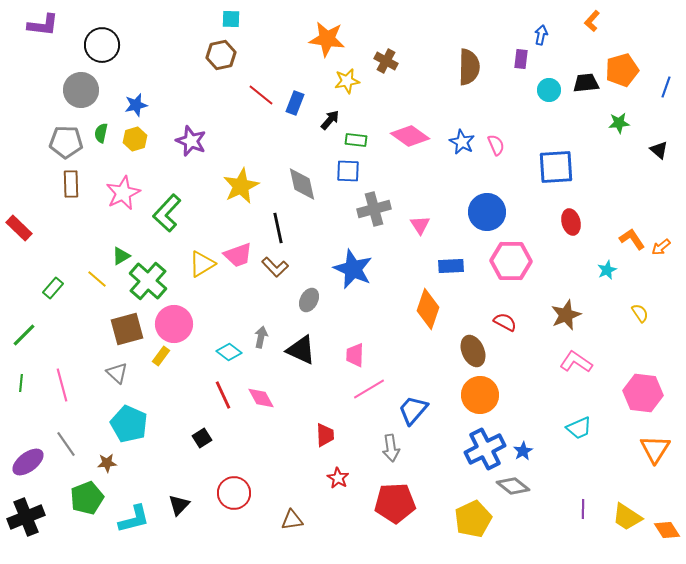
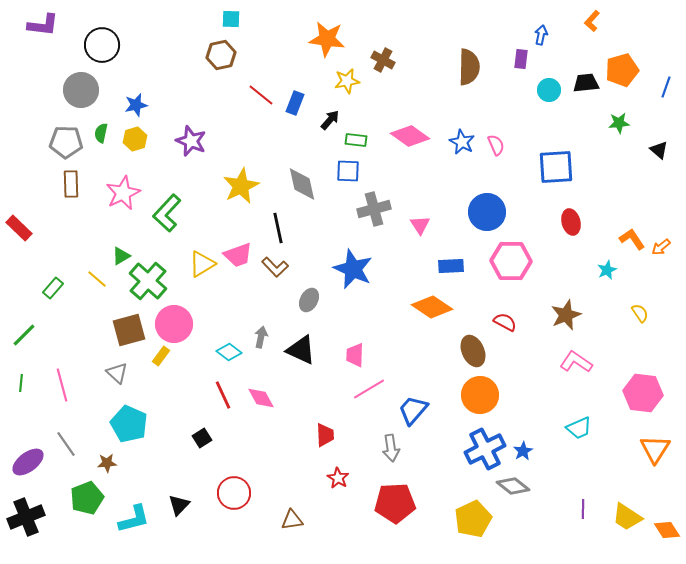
brown cross at (386, 61): moved 3 px left, 1 px up
orange diamond at (428, 309): moved 4 px right, 2 px up; rotated 75 degrees counterclockwise
brown square at (127, 329): moved 2 px right, 1 px down
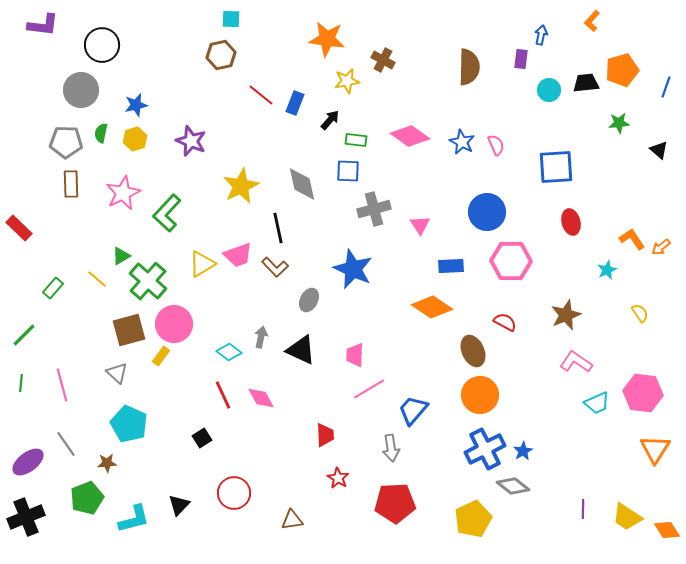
cyan trapezoid at (579, 428): moved 18 px right, 25 px up
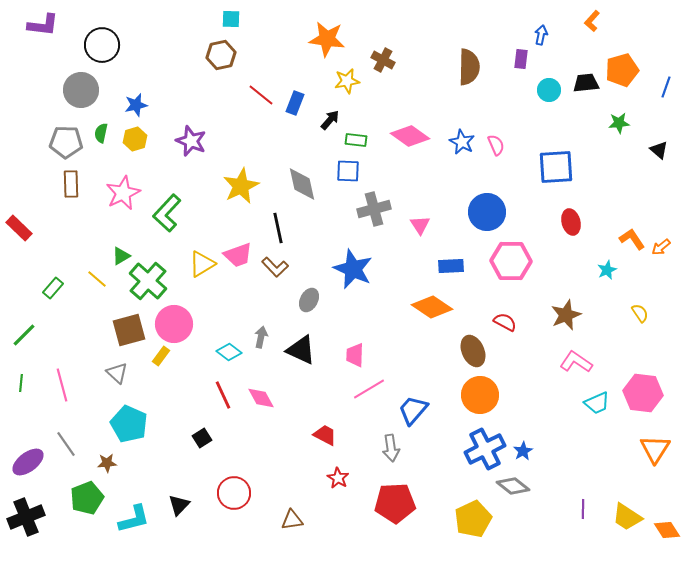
red trapezoid at (325, 435): rotated 60 degrees counterclockwise
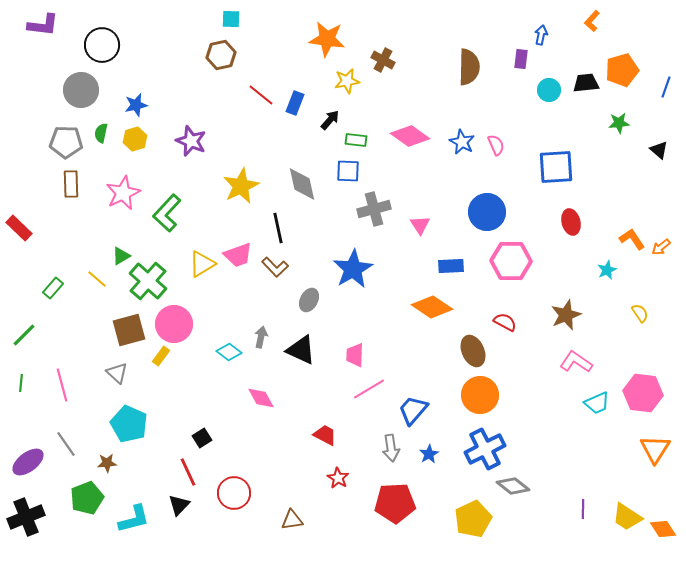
blue star at (353, 269): rotated 18 degrees clockwise
red line at (223, 395): moved 35 px left, 77 px down
blue star at (523, 451): moved 94 px left, 3 px down
orange diamond at (667, 530): moved 4 px left, 1 px up
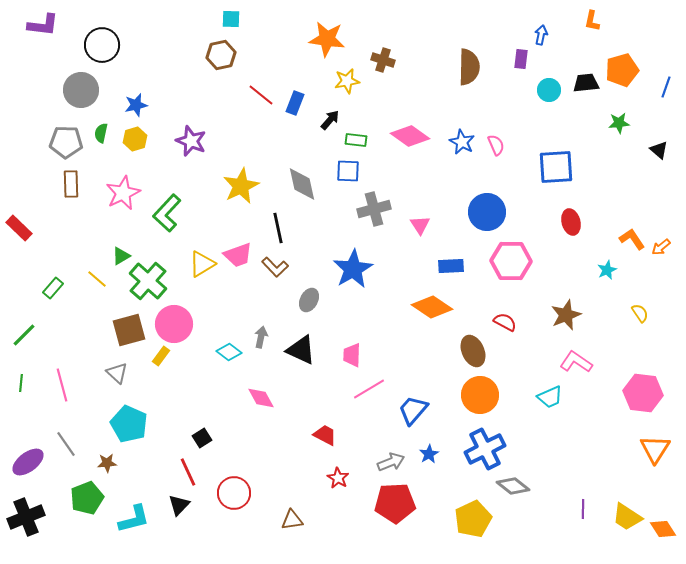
orange L-shape at (592, 21): rotated 30 degrees counterclockwise
brown cross at (383, 60): rotated 10 degrees counterclockwise
pink trapezoid at (355, 355): moved 3 px left
cyan trapezoid at (597, 403): moved 47 px left, 6 px up
gray arrow at (391, 448): moved 14 px down; rotated 104 degrees counterclockwise
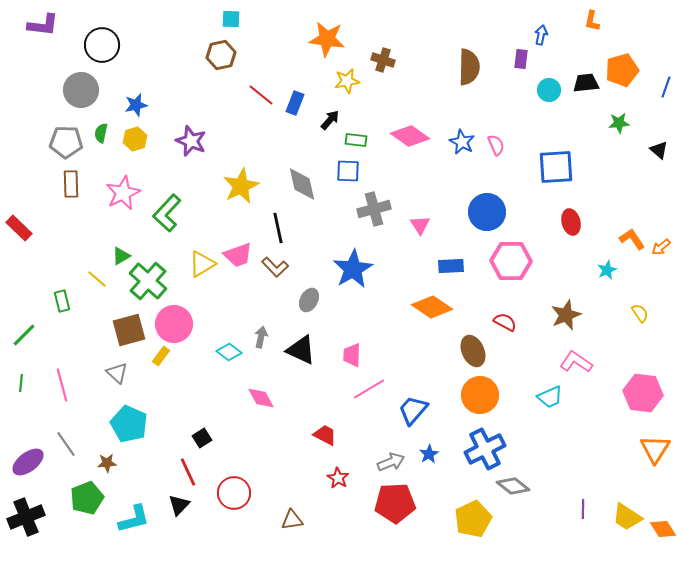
green rectangle at (53, 288): moved 9 px right, 13 px down; rotated 55 degrees counterclockwise
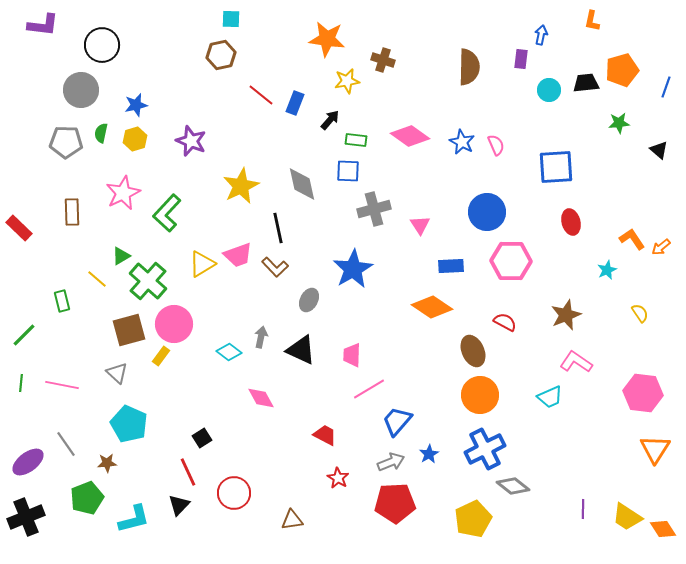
brown rectangle at (71, 184): moved 1 px right, 28 px down
pink line at (62, 385): rotated 64 degrees counterclockwise
blue trapezoid at (413, 410): moved 16 px left, 11 px down
